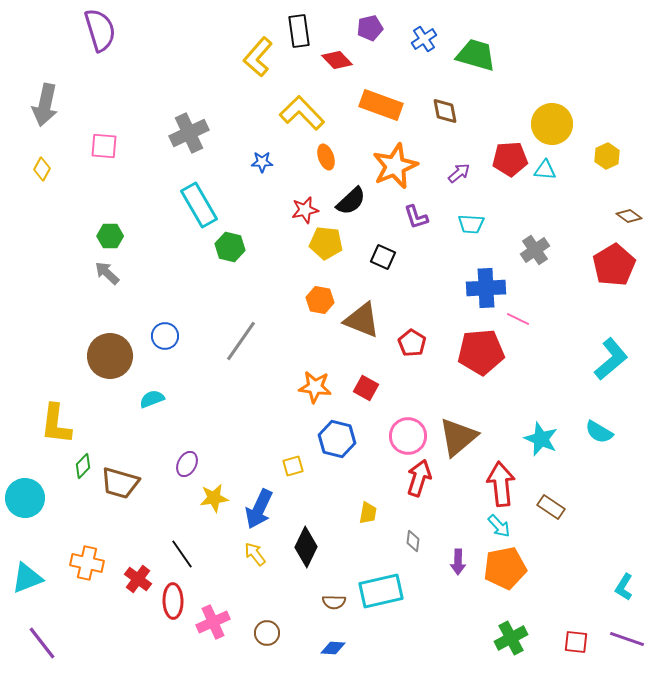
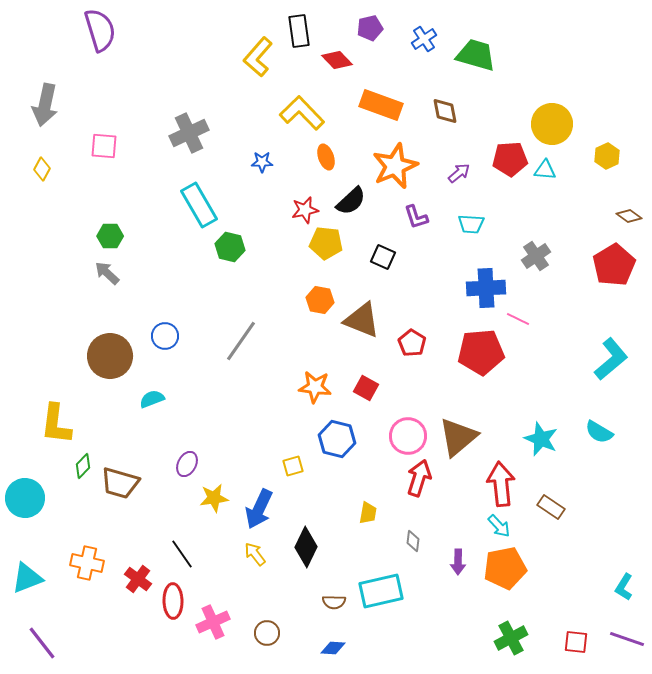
gray cross at (535, 250): moved 1 px right, 6 px down
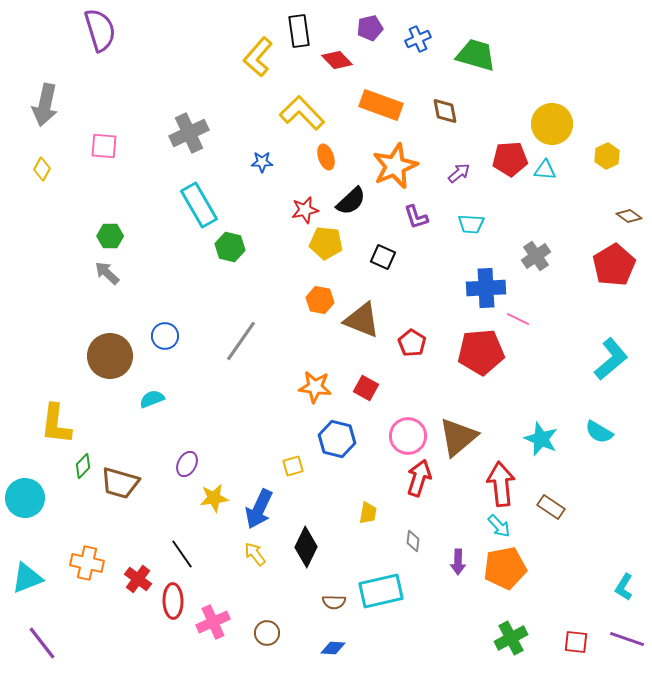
blue cross at (424, 39): moved 6 px left; rotated 10 degrees clockwise
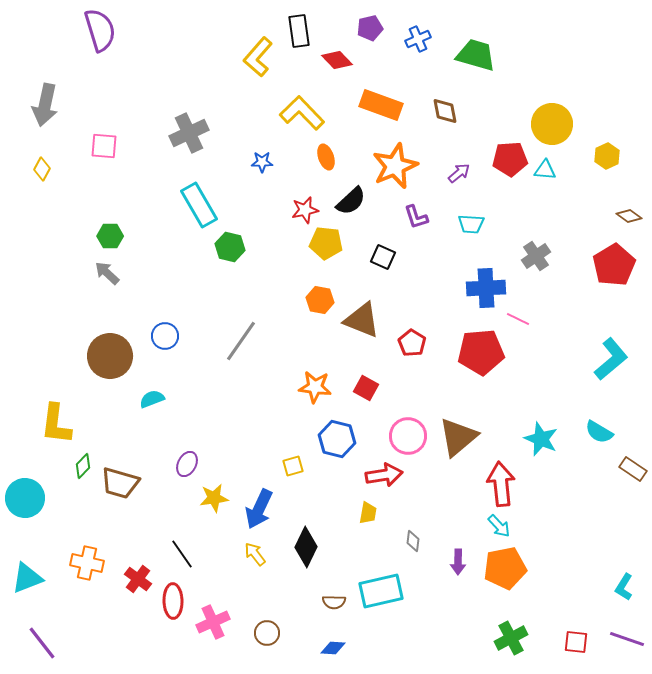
red arrow at (419, 478): moved 35 px left, 3 px up; rotated 63 degrees clockwise
brown rectangle at (551, 507): moved 82 px right, 38 px up
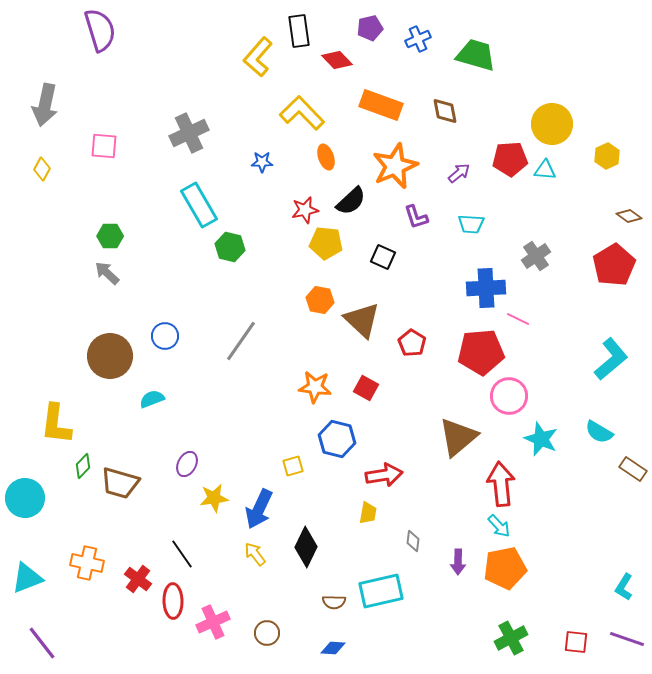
brown triangle at (362, 320): rotated 21 degrees clockwise
pink circle at (408, 436): moved 101 px right, 40 px up
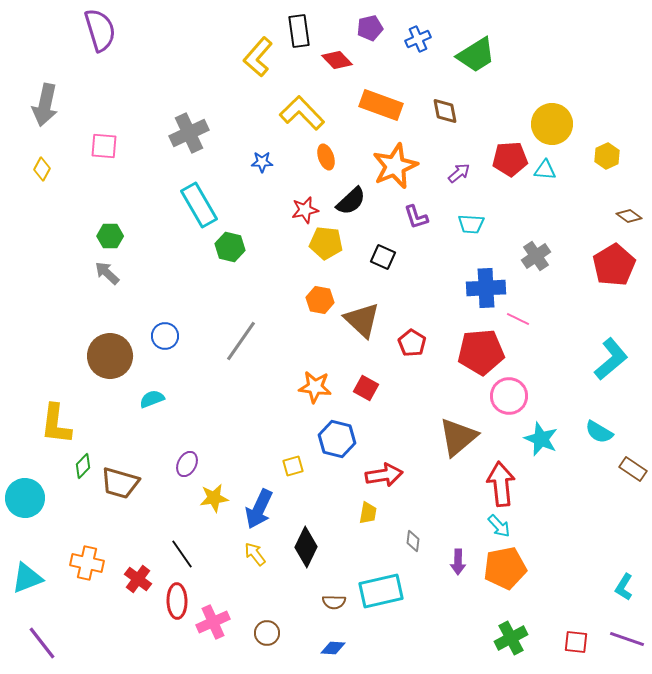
green trapezoid at (476, 55): rotated 132 degrees clockwise
red ellipse at (173, 601): moved 4 px right
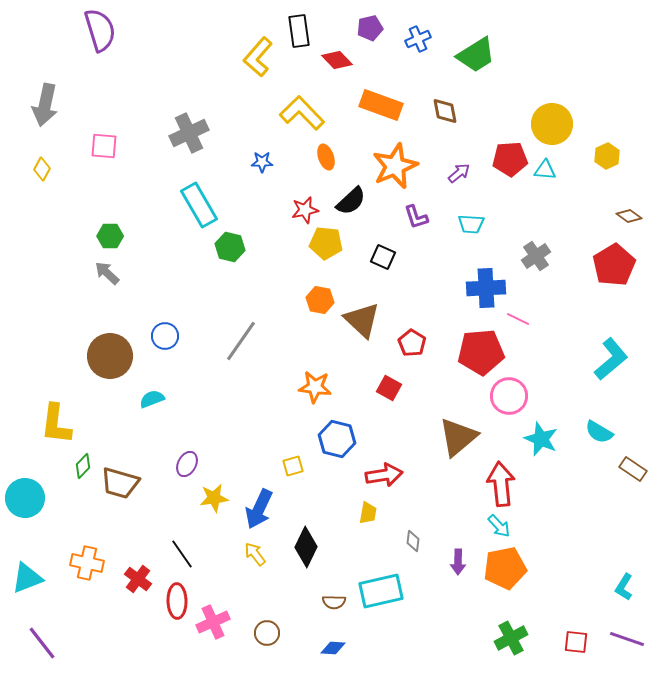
red square at (366, 388): moved 23 px right
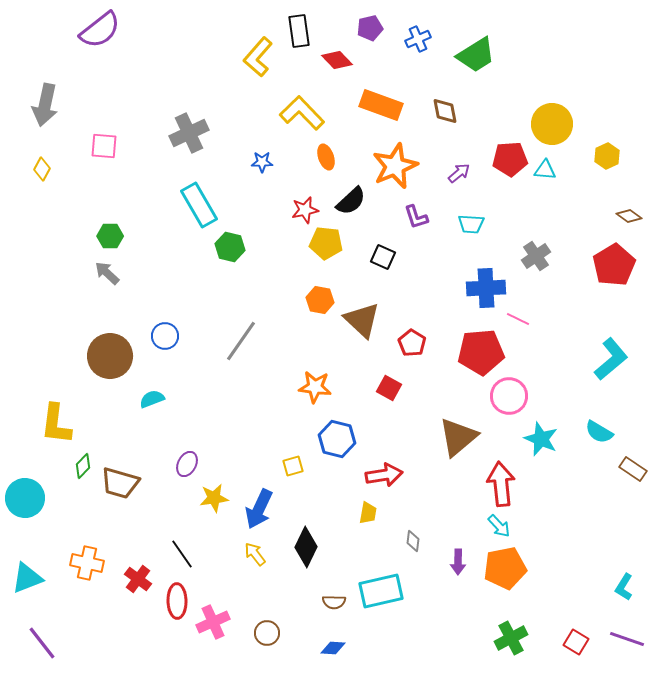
purple semicircle at (100, 30): rotated 69 degrees clockwise
red square at (576, 642): rotated 25 degrees clockwise
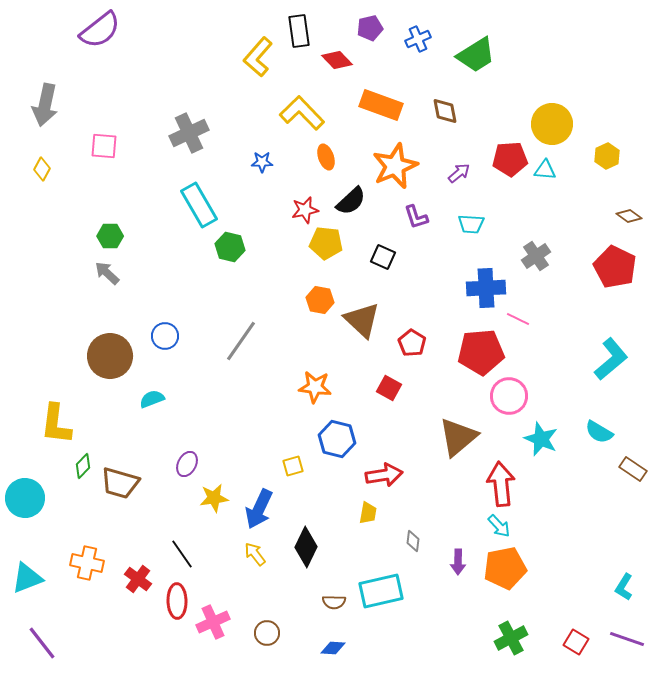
red pentagon at (614, 265): moved 1 px right, 2 px down; rotated 15 degrees counterclockwise
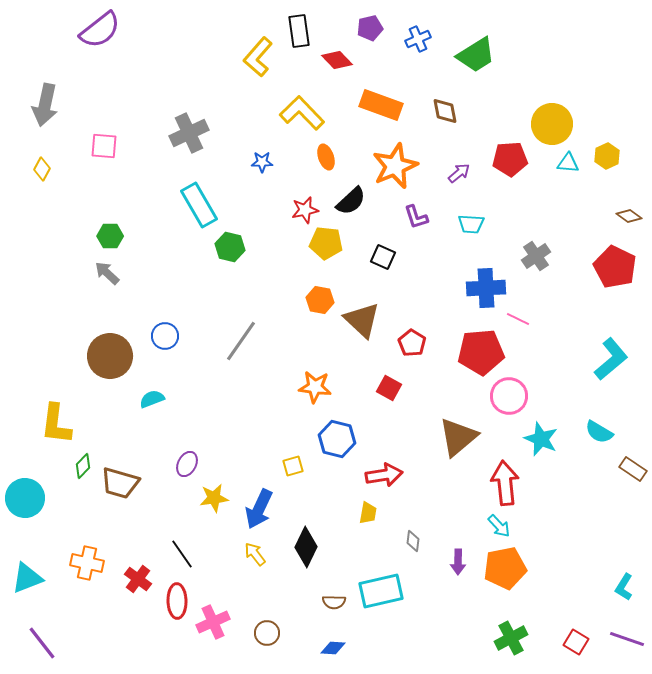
cyan triangle at (545, 170): moved 23 px right, 7 px up
red arrow at (501, 484): moved 4 px right, 1 px up
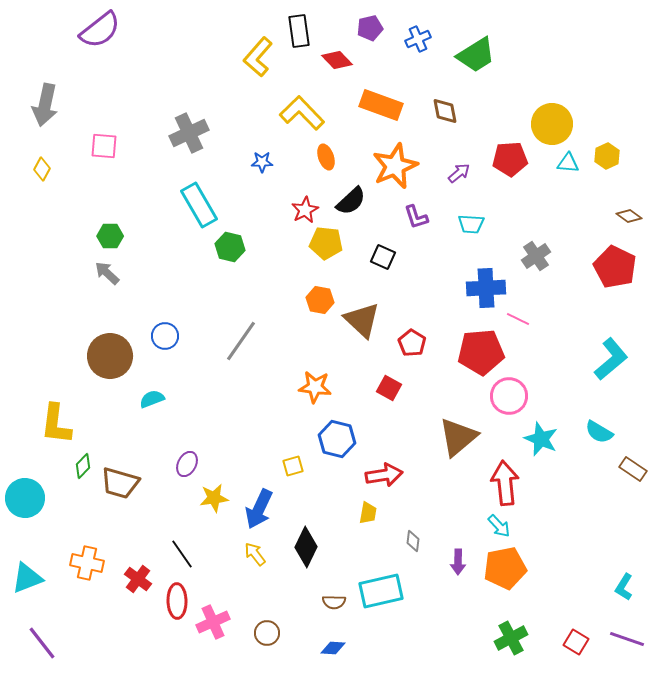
red star at (305, 210): rotated 16 degrees counterclockwise
